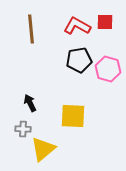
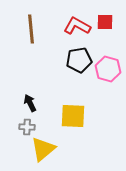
gray cross: moved 4 px right, 2 px up
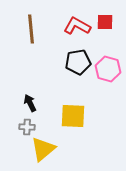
black pentagon: moved 1 px left, 2 px down
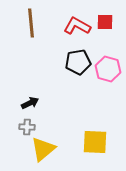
brown line: moved 6 px up
black arrow: rotated 90 degrees clockwise
yellow square: moved 22 px right, 26 px down
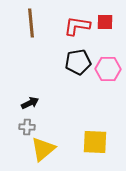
red L-shape: rotated 20 degrees counterclockwise
pink hexagon: rotated 15 degrees counterclockwise
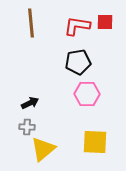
pink hexagon: moved 21 px left, 25 px down
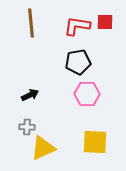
black arrow: moved 8 px up
yellow triangle: moved 1 px up; rotated 16 degrees clockwise
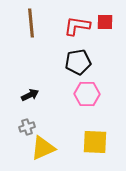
gray cross: rotated 21 degrees counterclockwise
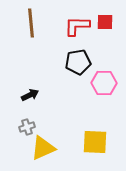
red L-shape: rotated 8 degrees counterclockwise
pink hexagon: moved 17 px right, 11 px up
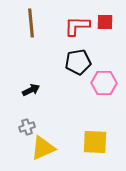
black arrow: moved 1 px right, 5 px up
